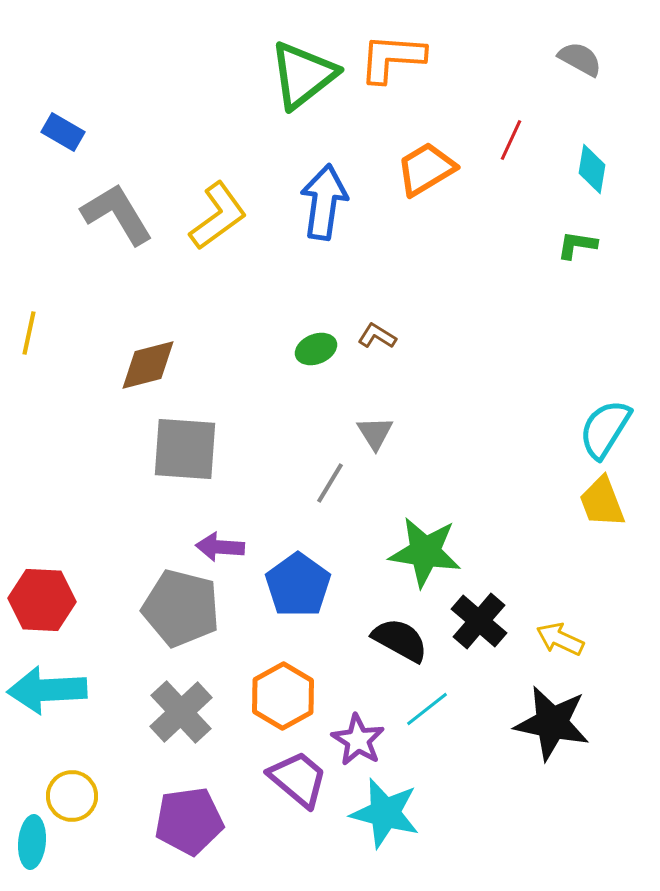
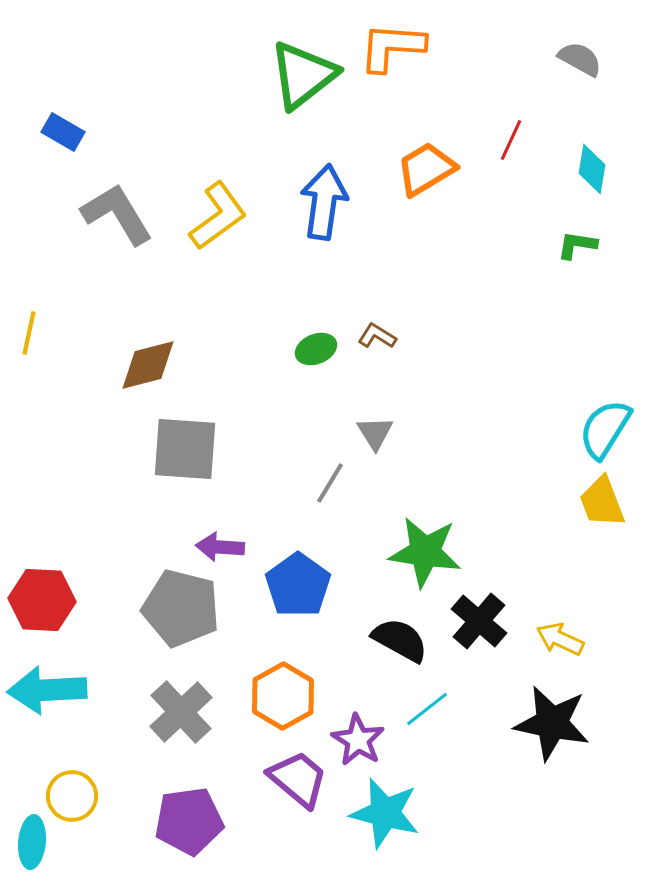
orange L-shape: moved 11 px up
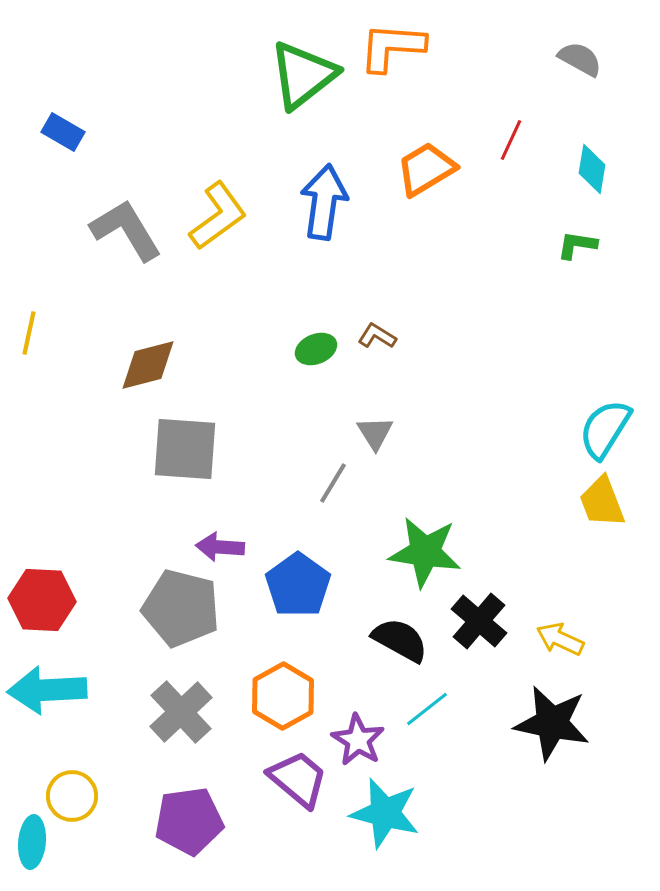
gray L-shape: moved 9 px right, 16 px down
gray line: moved 3 px right
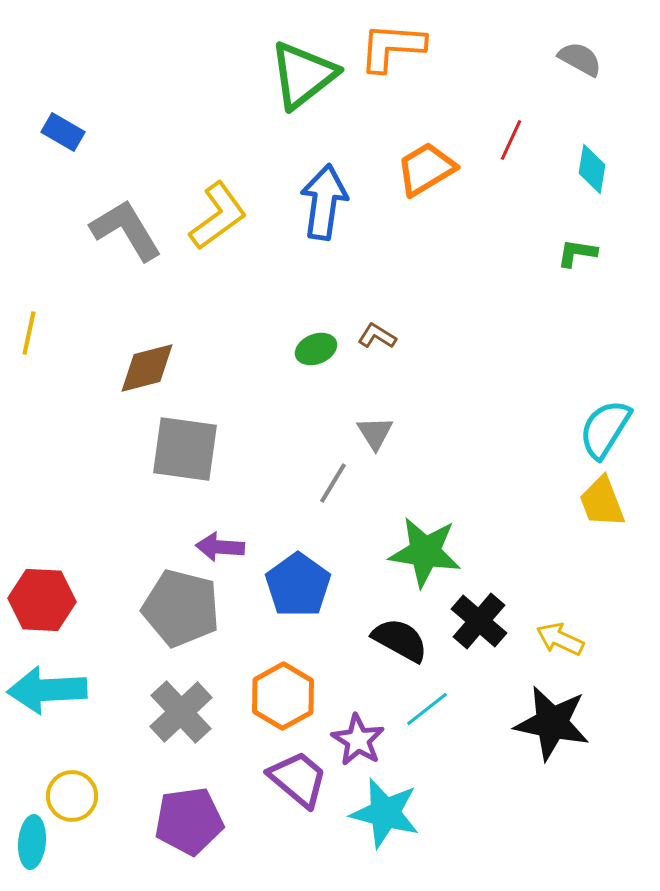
green L-shape: moved 8 px down
brown diamond: moved 1 px left, 3 px down
gray square: rotated 4 degrees clockwise
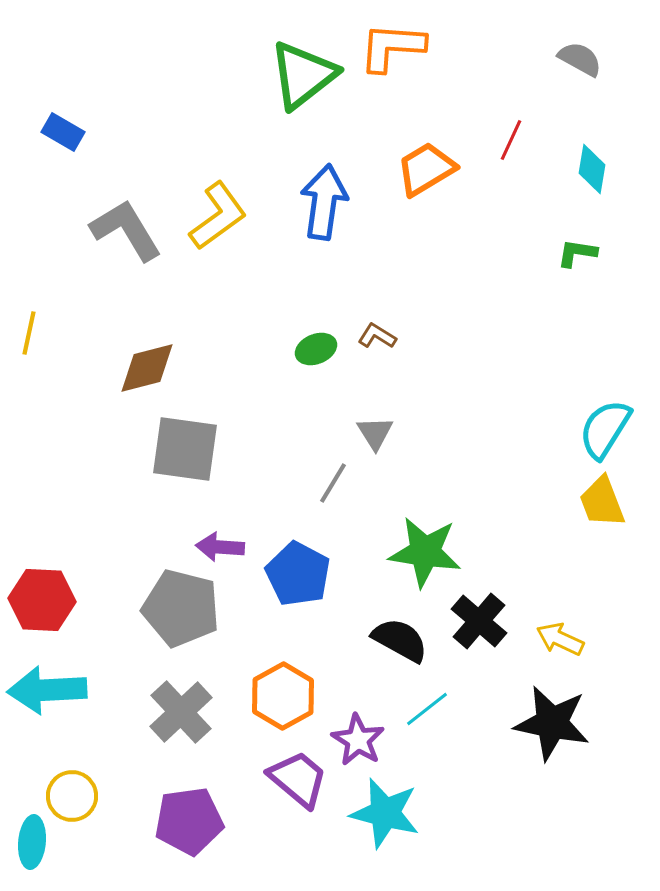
blue pentagon: moved 11 px up; rotated 8 degrees counterclockwise
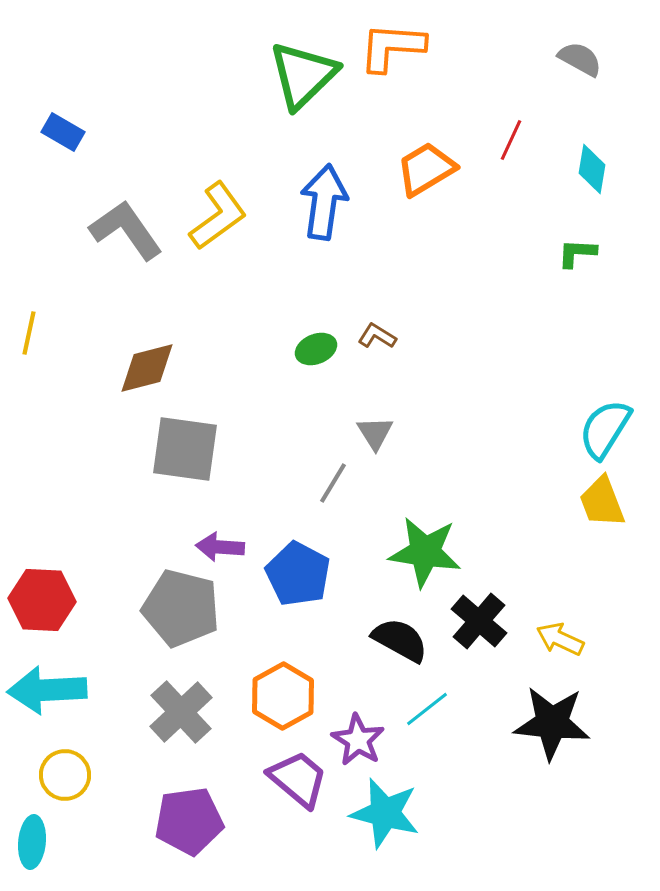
green triangle: rotated 6 degrees counterclockwise
gray L-shape: rotated 4 degrees counterclockwise
green L-shape: rotated 6 degrees counterclockwise
black star: rotated 6 degrees counterclockwise
yellow circle: moved 7 px left, 21 px up
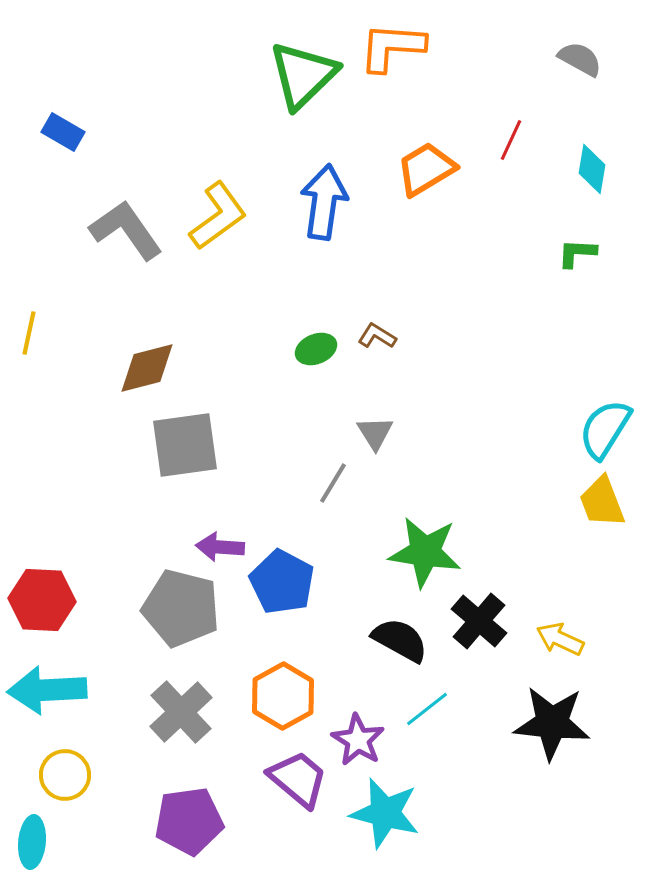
gray square: moved 4 px up; rotated 16 degrees counterclockwise
blue pentagon: moved 16 px left, 8 px down
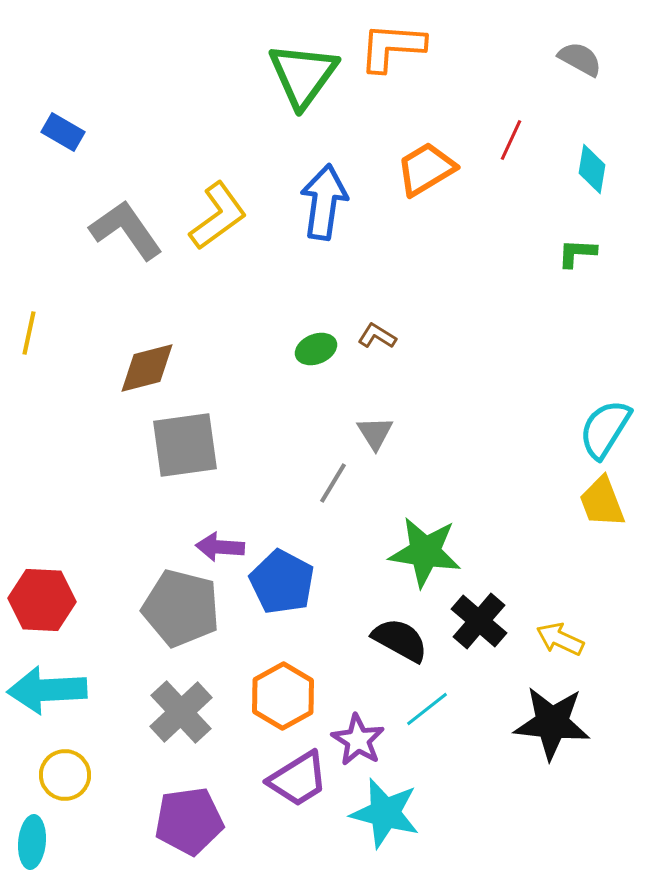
green triangle: rotated 10 degrees counterclockwise
purple trapezoid: rotated 108 degrees clockwise
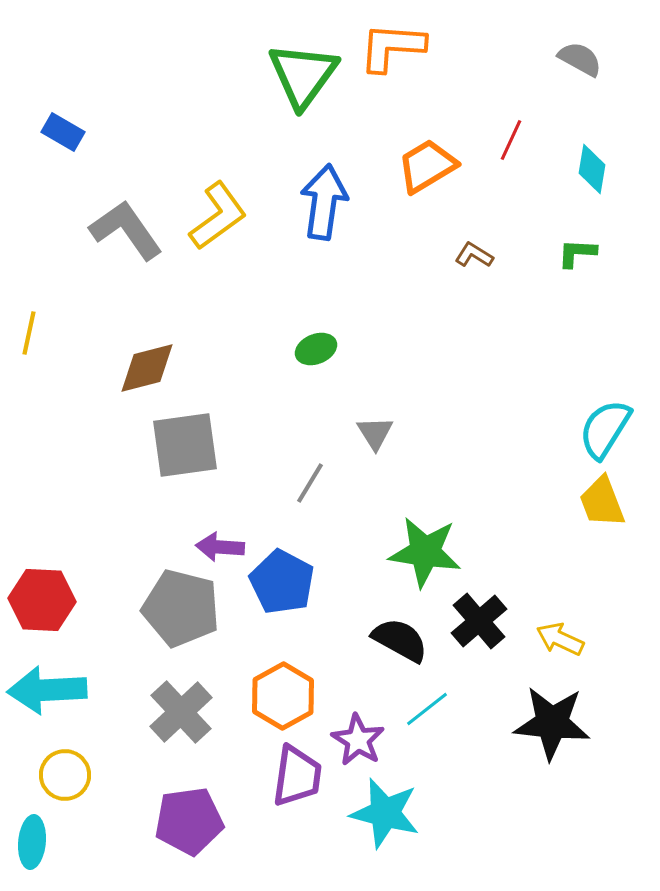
orange trapezoid: moved 1 px right, 3 px up
brown L-shape: moved 97 px right, 81 px up
gray line: moved 23 px left
black cross: rotated 8 degrees clockwise
purple trapezoid: moved 1 px left, 3 px up; rotated 50 degrees counterclockwise
